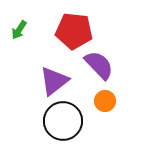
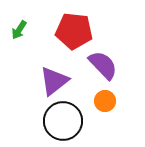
purple semicircle: moved 4 px right
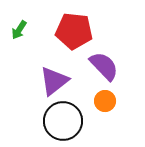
purple semicircle: moved 1 px right, 1 px down
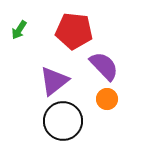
orange circle: moved 2 px right, 2 px up
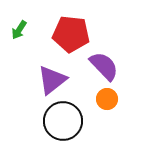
red pentagon: moved 3 px left, 3 px down
purple triangle: moved 2 px left, 1 px up
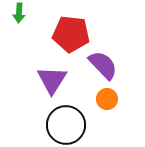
green arrow: moved 17 px up; rotated 30 degrees counterclockwise
purple semicircle: moved 1 px left, 1 px up
purple triangle: rotated 20 degrees counterclockwise
black circle: moved 3 px right, 4 px down
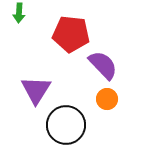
purple triangle: moved 16 px left, 10 px down
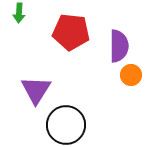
red pentagon: moved 2 px up
purple semicircle: moved 16 px right, 19 px up; rotated 44 degrees clockwise
orange circle: moved 24 px right, 24 px up
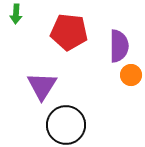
green arrow: moved 3 px left, 1 px down
red pentagon: moved 2 px left
purple triangle: moved 6 px right, 4 px up
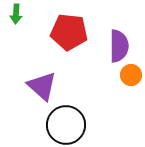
purple triangle: rotated 20 degrees counterclockwise
